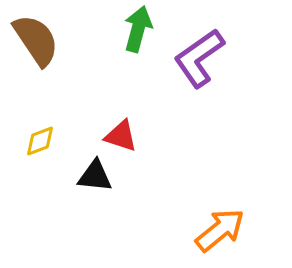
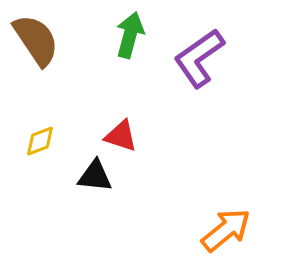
green arrow: moved 8 px left, 6 px down
orange arrow: moved 6 px right
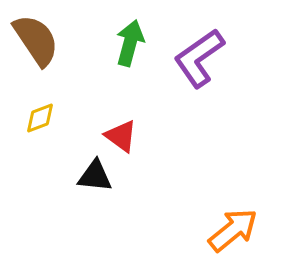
green arrow: moved 8 px down
red triangle: rotated 18 degrees clockwise
yellow diamond: moved 23 px up
orange arrow: moved 7 px right
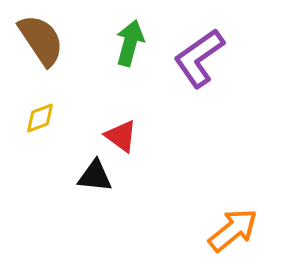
brown semicircle: moved 5 px right
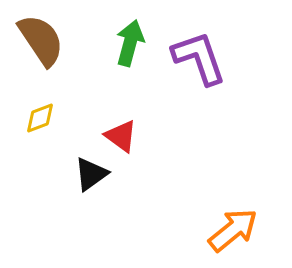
purple L-shape: rotated 106 degrees clockwise
black triangle: moved 4 px left, 2 px up; rotated 42 degrees counterclockwise
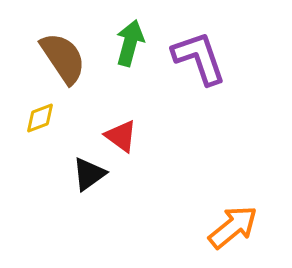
brown semicircle: moved 22 px right, 18 px down
black triangle: moved 2 px left
orange arrow: moved 3 px up
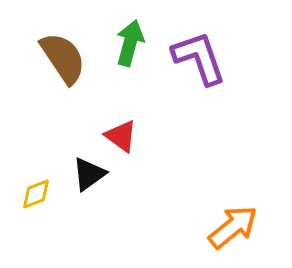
yellow diamond: moved 4 px left, 76 px down
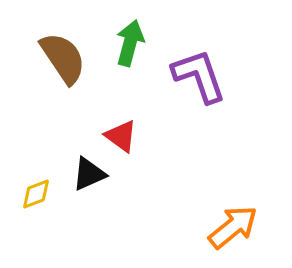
purple L-shape: moved 18 px down
black triangle: rotated 12 degrees clockwise
